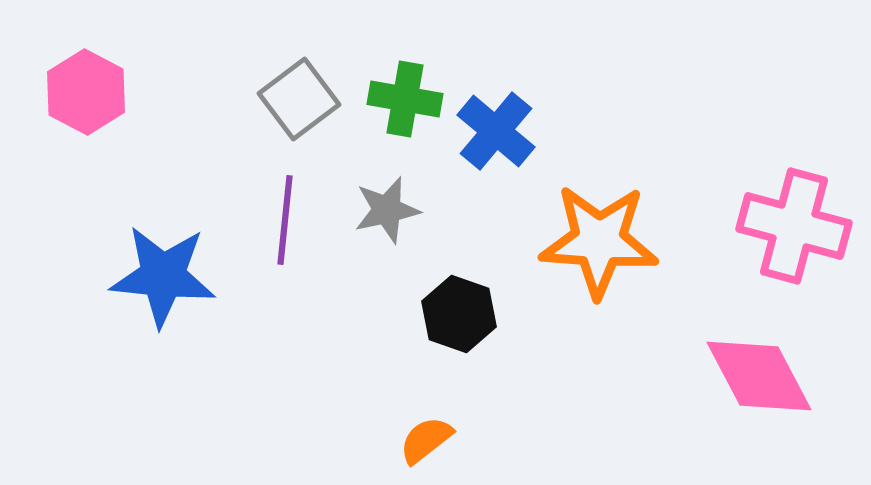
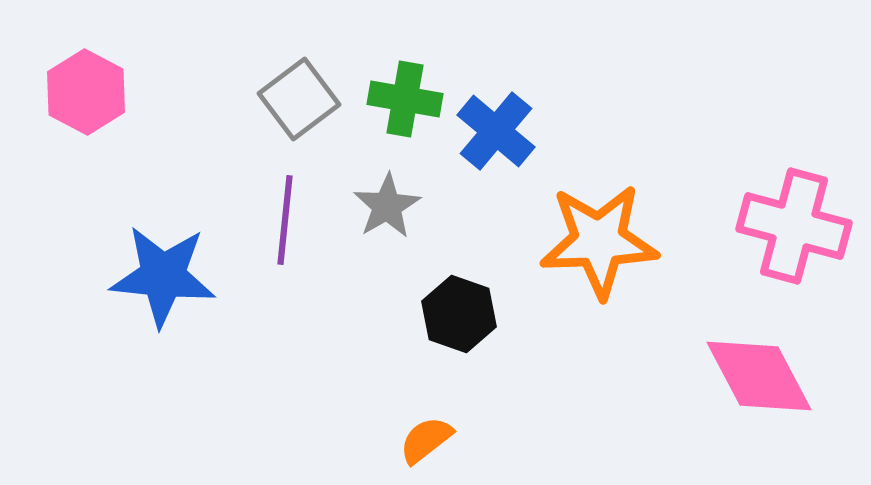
gray star: moved 4 px up; rotated 18 degrees counterclockwise
orange star: rotated 6 degrees counterclockwise
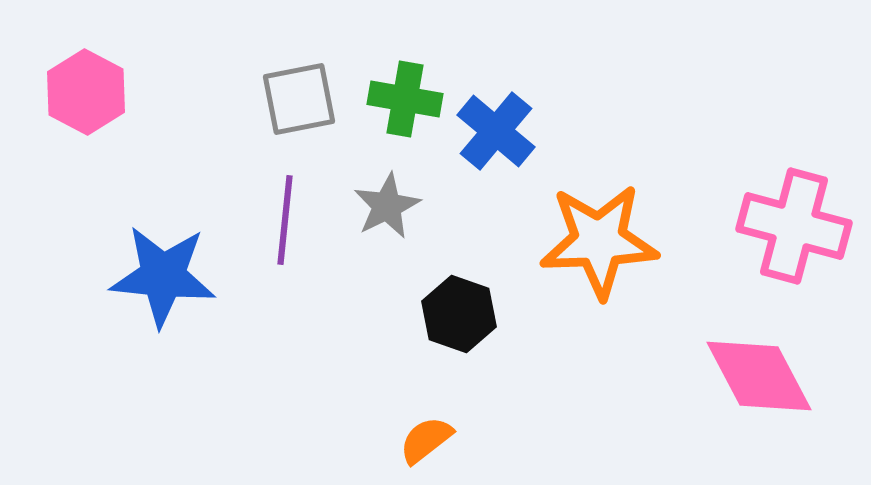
gray square: rotated 26 degrees clockwise
gray star: rotated 4 degrees clockwise
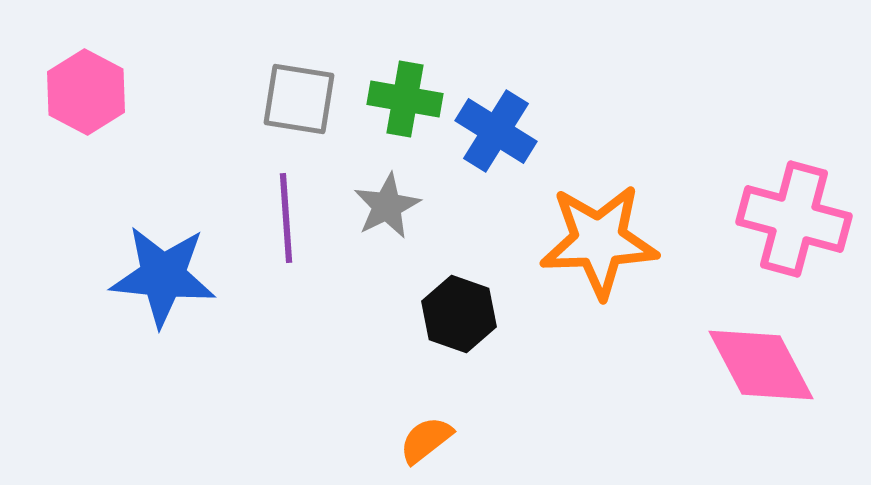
gray square: rotated 20 degrees clockwise
blue cross: rotated 8 degrees counterclockwise
purple line: moved 1 px right, 2 px up; rotated 10 degrees counterclockwise
pink cross: moved 7 px up
pink diamond: moved 2 px right, 11 px up
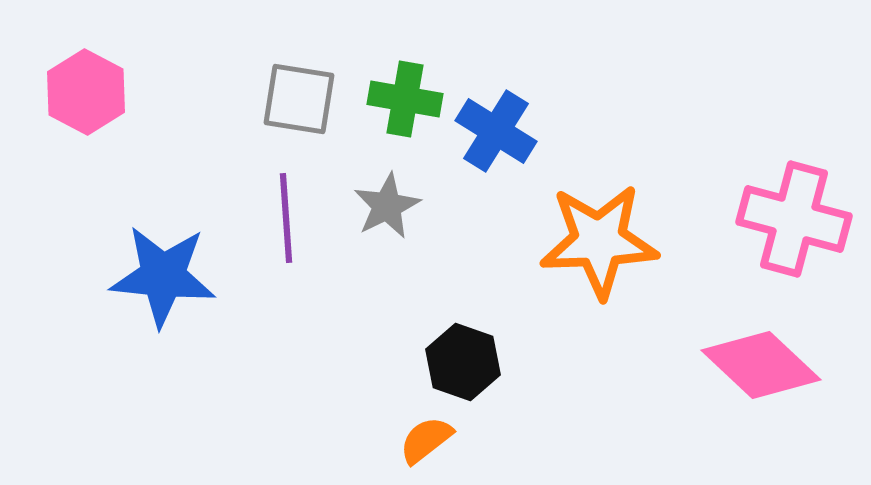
black hexagon: moved 4 px right, 48 px down
pink diamond: rotated 19 degrees counterclockwise
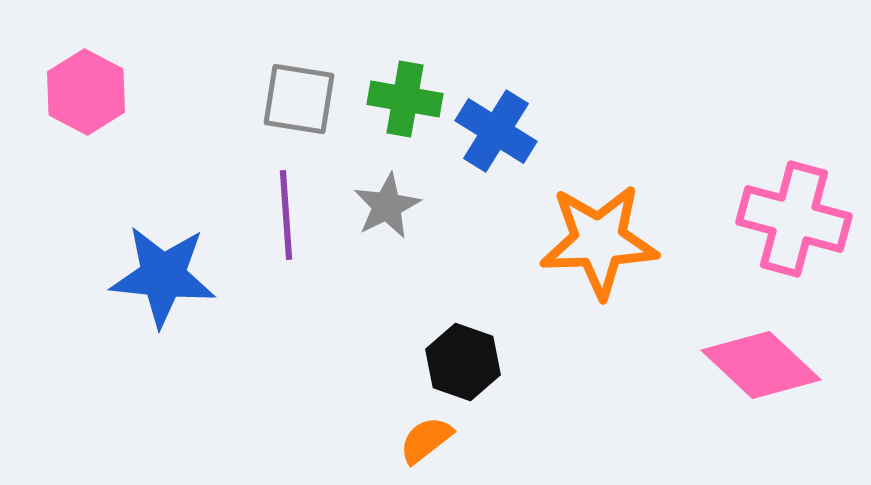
purple line: moved 3 px up
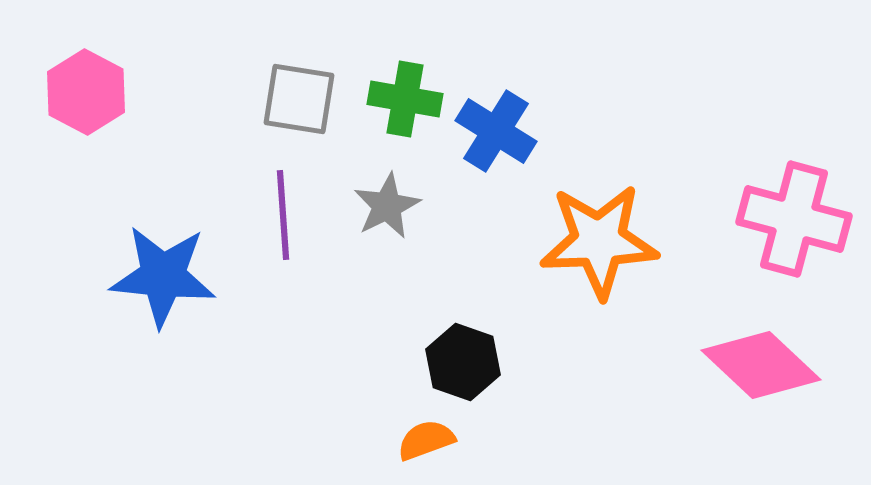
purple line: moved 3 px left
orange semicircle: rotated 18 degrees clockwise
